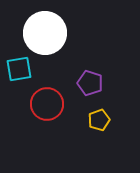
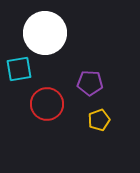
purple pentagon: rotated 15 degrees counterclockwise
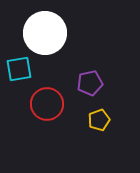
purple pentagon: rotated 15 degrees counterclockwise
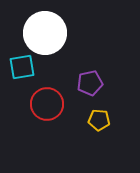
cyan square: moved 3 px right, 2 px up
yellow pentagon: rotated 25 degrees clockwise
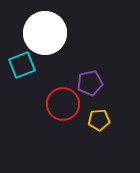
cyan square: moved 2 px up; rotated 12 degrees counterclockwise
red circle: moved 16 px right
yellow pentagon: rotated 10 degrees counterclockwise
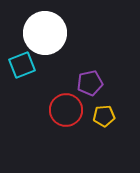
red circle: moved 3 px right, 6 px down
yellow pentagon: moved 5 px right, 4 px up
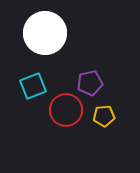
cyan square: moved 11 px right, 21 px down
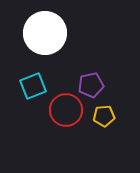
purple pentagon: moved 1 px right, 2 px down
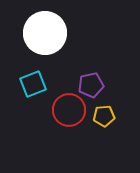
cyan square: moved 2 px up
red circle: moved 3 px right
